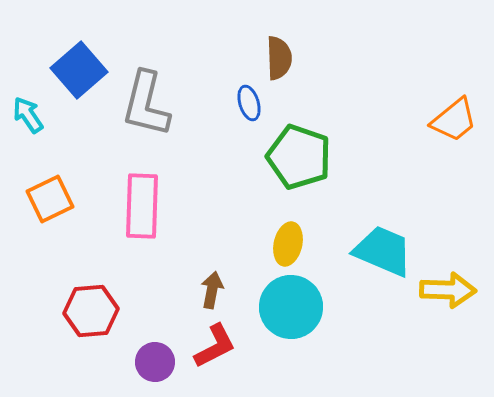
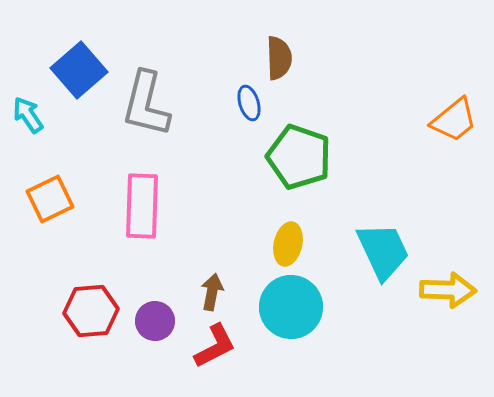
cyan trapezoid: rotated 42 degrees clockwise
brown arrow: moved 2 px down
purple circle: moved 41 px up
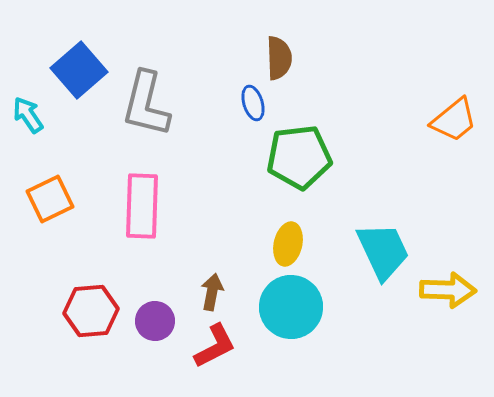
blue ellipse: moved 4 px right
green pentagon: rotated 26 degrees counterclockwise
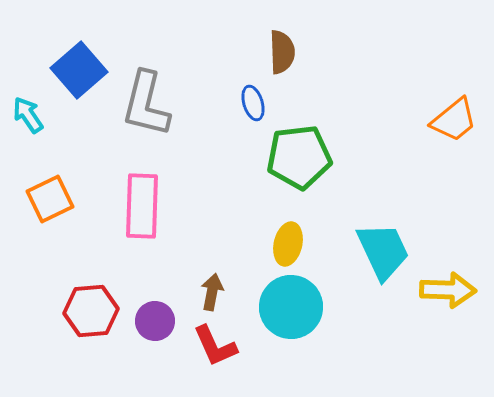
brown semicircle: moved 3 px right, 6 px up
red L-shape: rotated 93 degrees clockwise
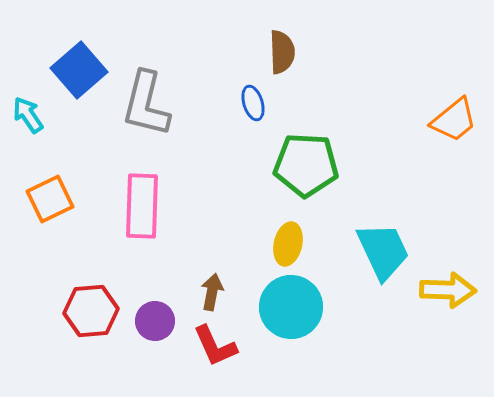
green pentagon: moved 7 px right, 8 px down; rotated 10 degrees clockwise
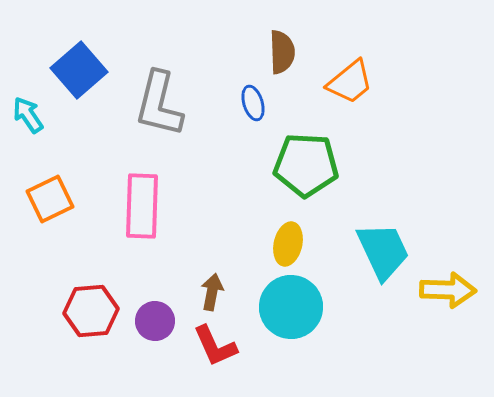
gray L-shape: moved 13 px right
orange trapezoid: moved 104 px left, 38 px up
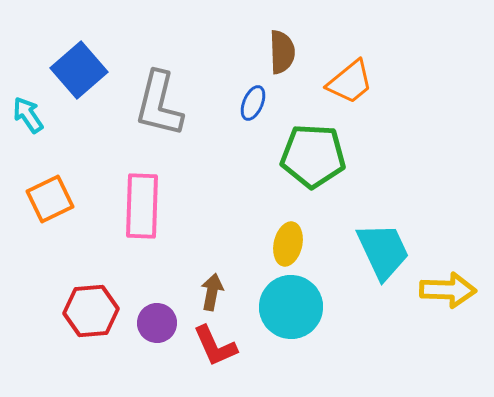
blue ellipse: rotated 40 degrees clockwise
green pentagon: moved 7 px right, 9 px up
purple circle: moved 2 px right, 2 px down
